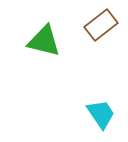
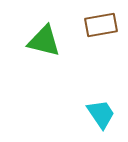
brown rectangle: rotated 28 degrees clockwise
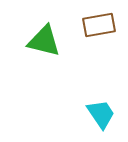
brown rectangle: moved 2 px left
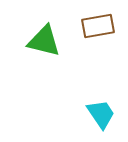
brown rectangle: moved 1 px left, 1 px down
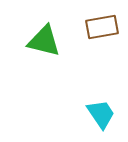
brown rectangle: moved 4 px right, 1 px down
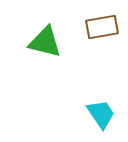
green triangle: moved 1 px right, 1 px down
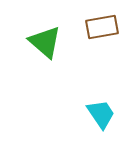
green triangle: rotated 27 degrees clockwise
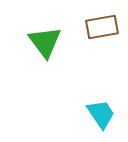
green triangle: rotated 12 degrees clockwise
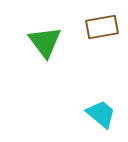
cyan trapezoid: rotated 16 degrees counterclockwise
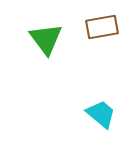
green triangle: moved 1 px right, 3 px up
